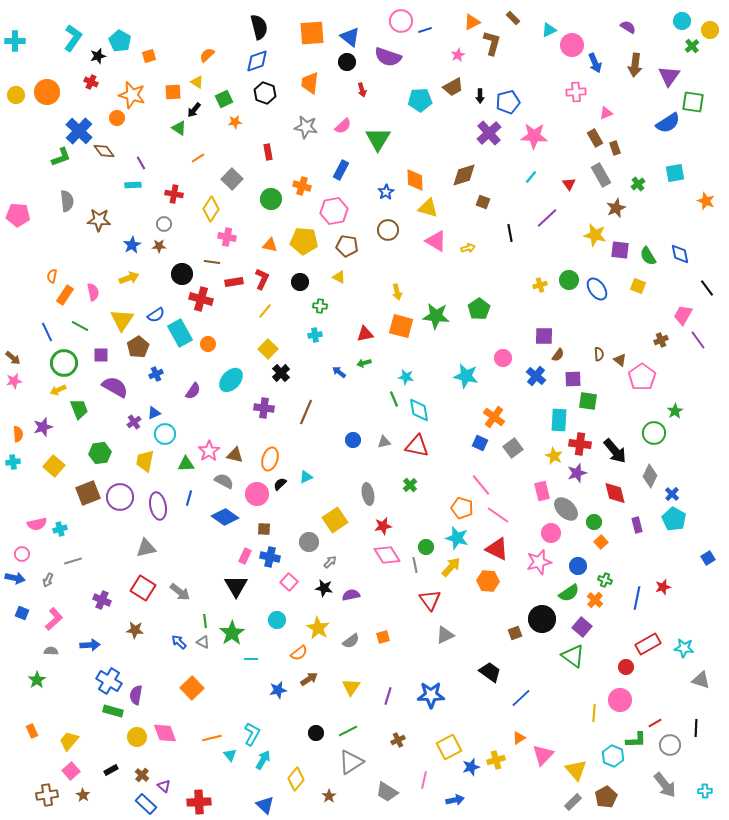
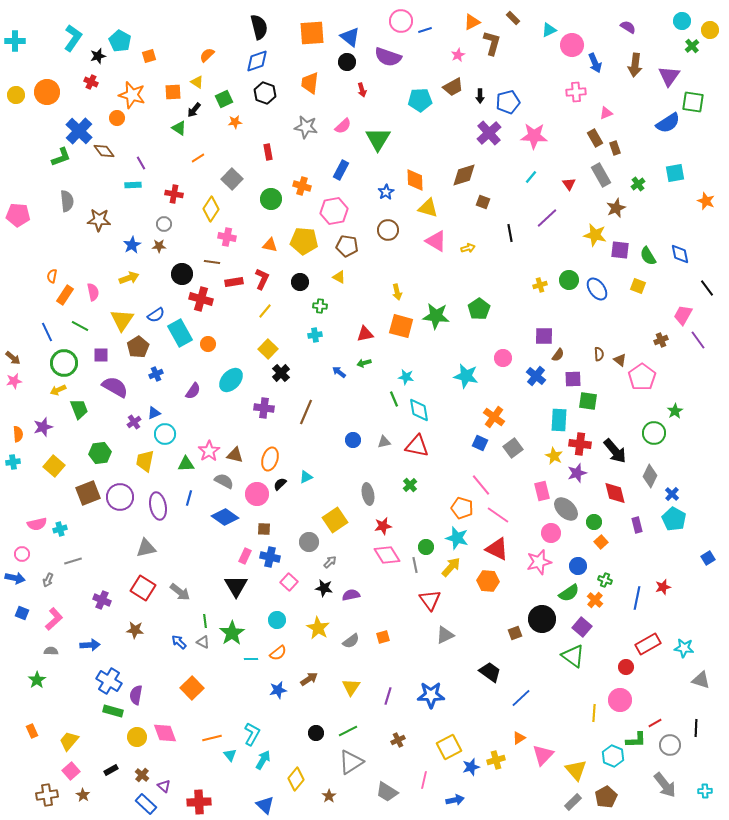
orange semicircle at (299, 653): moved 21 px left
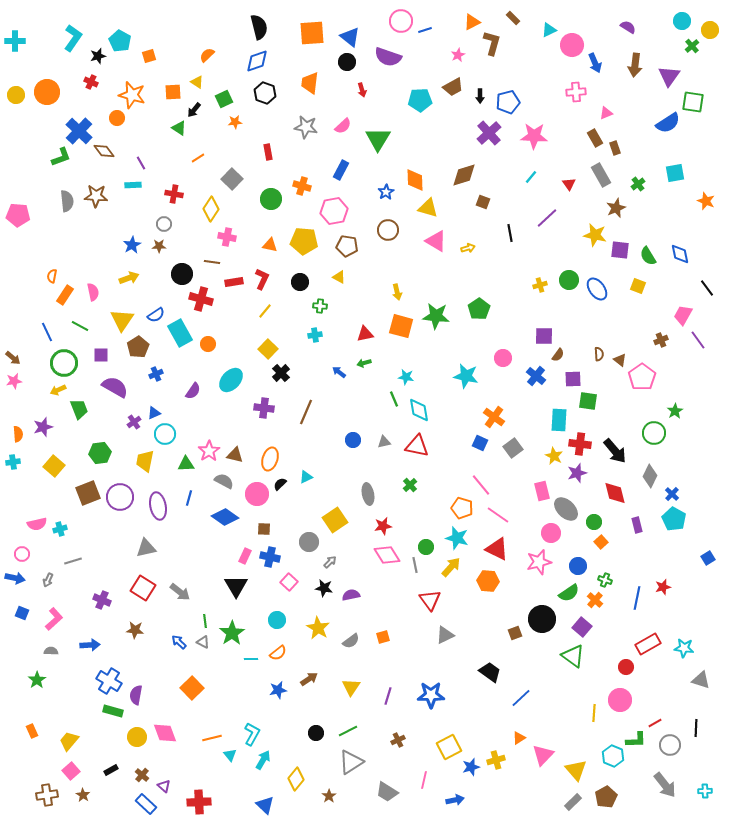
brown star at (99, 220): moved 3 px left, 24 px up
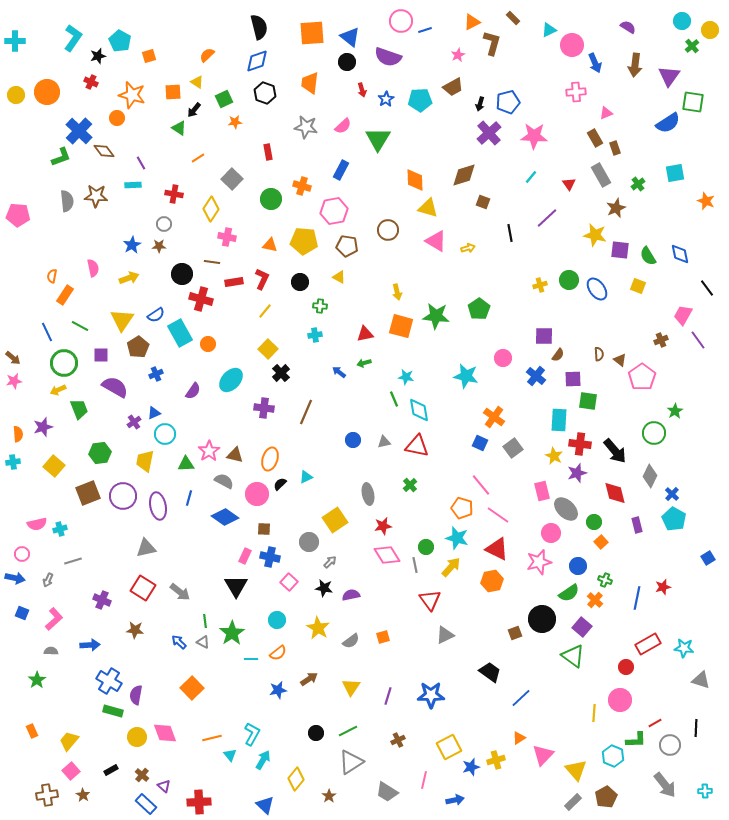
black arrow at (480, 96): moved 8 px down; rotated 16 degrees clockwise
blue star at (386, 192): moved 93 px up
pink semicircle at (93, 292): moved 24 px up
purple circle at (120, 497): moved 3 px right, 1 px up
orange hexagon at (488, 581): moved 4 px right; rotated 15 degrees counterclockwise
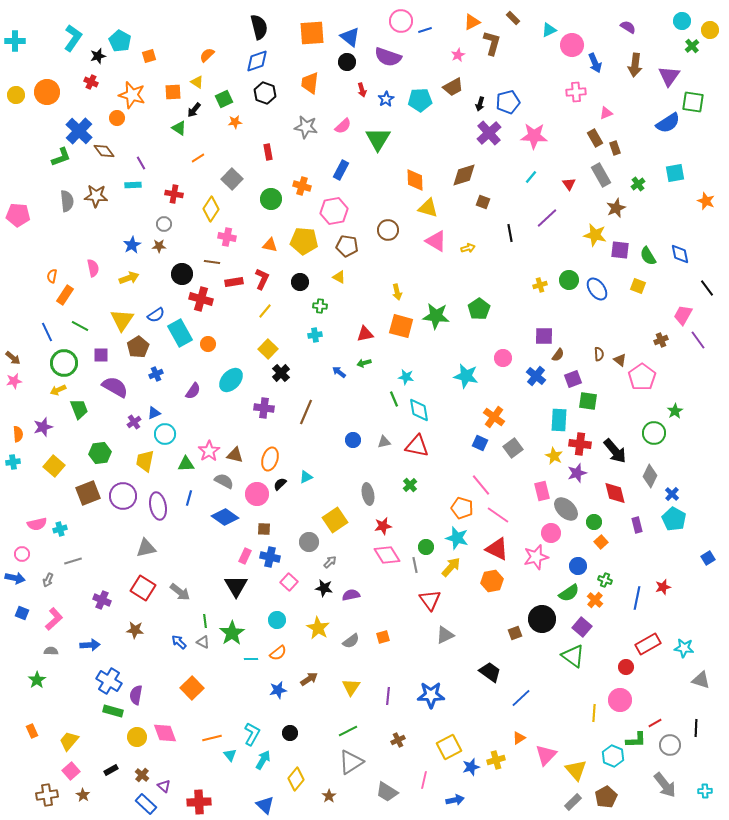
purple square at (573, 379): rotated 18 degrees counterclockwise
pink star at (539, 562): moved 3 px left, 5 px up
purple line at (388, 696): rotated 12 degrees counterclockwise
black circle at (316, 733): moved 26 px left
pink triangle at (543, 755): moved 3 px right
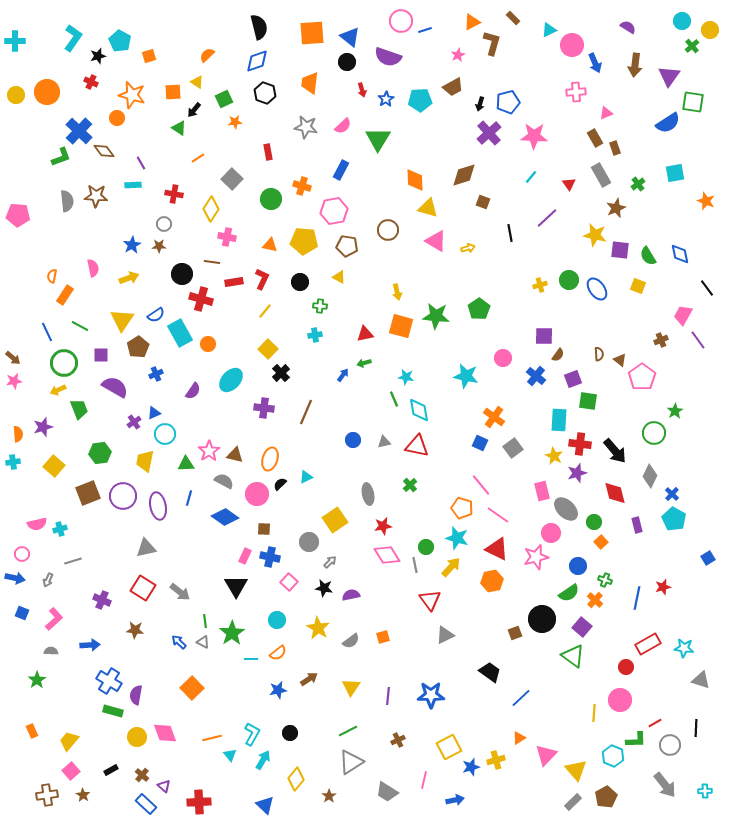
blue arrow at (339, 372): moved 4 px right, 3 px down; rotated 88 degrees clockwise
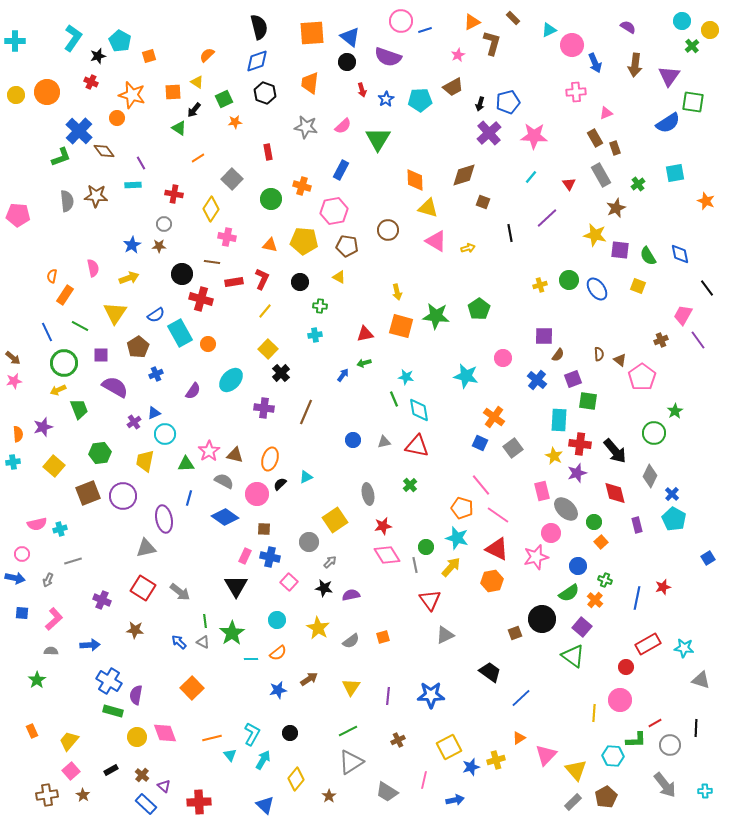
yellow triangle at (122, 320): moved 7 px left, 7 px up
blue cross at (536, 376): moved 1 px right, 4 px down
purple ellipse at (158, 506): moved 6 px right, 13 px down
blue square at (22, 613): rotated 16 degrees counterclockwise
cyan hexagon at (613, 756): rotated 20 degrees counterclockwise
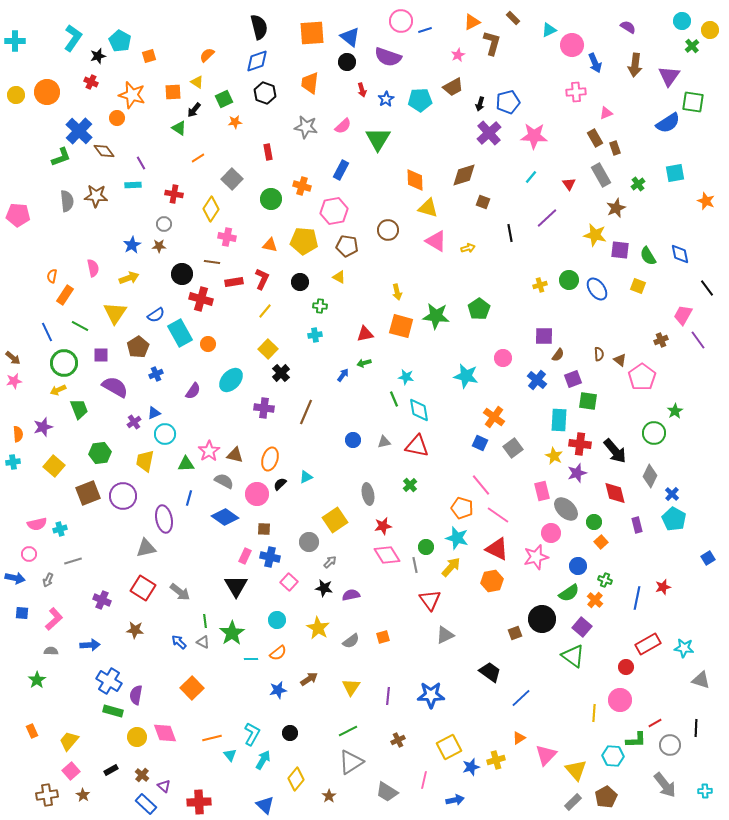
pink circle at (22, 554): moved 7 px right
